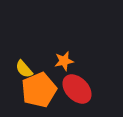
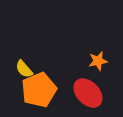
orange star: moved 34 px right
red ellipse: moved 11 px right, 4 px down
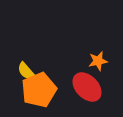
yellow semicircle: moved 2 px right, 2 px down
red ellipse: moved 1 px left, 6 px up
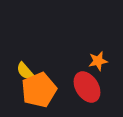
yellow semicircle: moved 1 px left
red ellipse: rotated 12 degrees clockwise
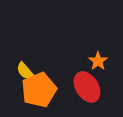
orange star: rotated 24 degrees counterclockwise
